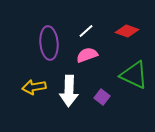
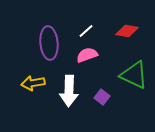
red diamond: rotated 10 degrees counterclockwise
yellow arrow: moved 1 px left, 4 px up
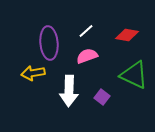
red diamond: moved 4 px down
pink semicircle: moved 1 px down
yellow arrow: moved 10 px up
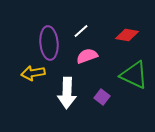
white line: moved 5 px left
white arrow: moved 2 px left, 2 px down
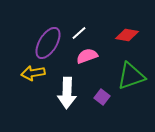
white line: moved 2 px left, 2 px down
purple ellipse: moved 1 px left; rotated 36 degrees clockwise
green triangle: moved 3 px left, 1 px down; rotated 44 degrees counterclockwise
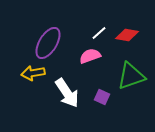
white line: moved 20 px right
pink semicircle: moved 3 px right
white arrow: rotated 36 degrees counterclockwise
purple square: rotated 14 degrees counterclockwise
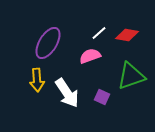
yellow arrow: moved 4 px right, 7 px down; rotated 85 degrees counterclockwise
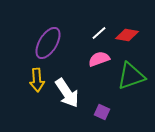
pink semicircle: moved 9 px right, 3 px down
purple square: moved 15 px down
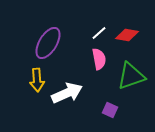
pink semicircle: rotated 100 degrees clockwise
white arrow: rotated 80 degrees counterclockwise
purple square: moved 8 px right, 2 px up
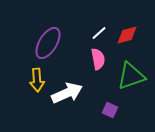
red diamond: rotated 25 degrees counterclockwise
pink semicircle: moved 1 px left
